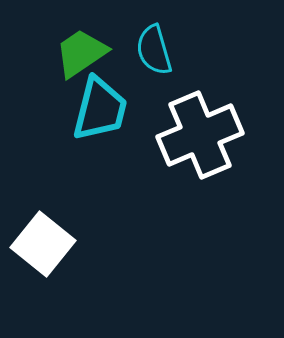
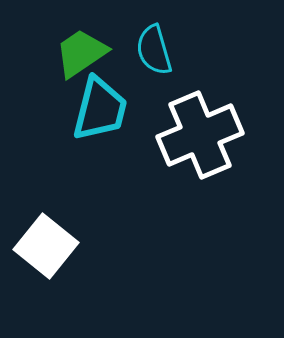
white square: moved 3 px right, 2 px down
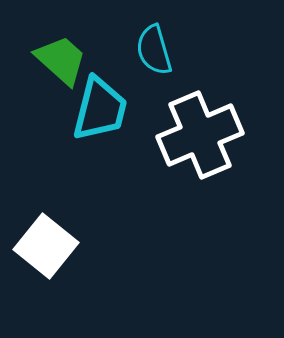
green trapezoid: moved 20 px left, 7 px down; rotated 76 degrees clockwise
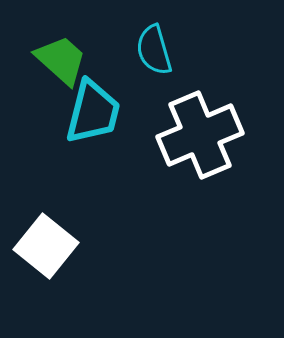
cyan trapezoid: moved 7 px left, 3 px down
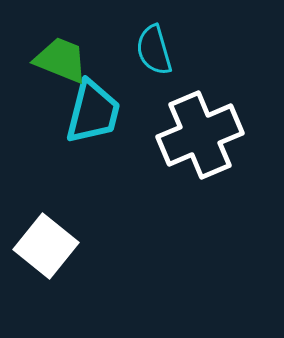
green trapezoid: rotated 20 degrees counterclockwise
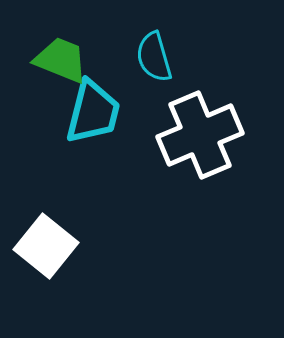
cyan semicircle: moved 7 px down
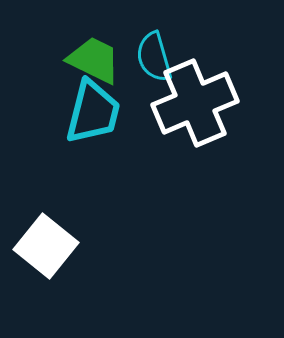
green trapezoid: moved 33 px right; rotated 4 degrees clockwise
white cross: moved 5 px left, 32 px up
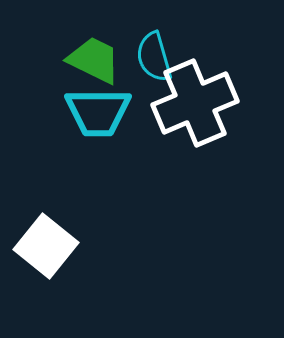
cyan trapezoid: moved 5 px right; rotated 76 degrees clockwise
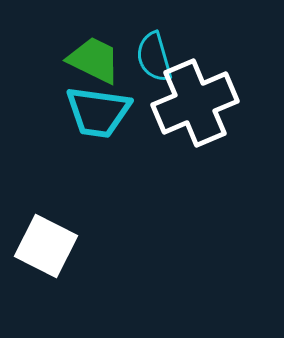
cyan trapezoid: rotated 8 degrees clockwise
white square: rotated 12 degrees counterclockwise
